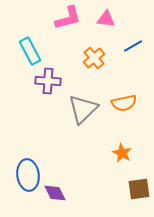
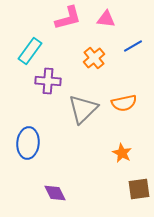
cyan rectangle: rotated 64 degrees clockwise
blue ellipse: moved 32 px up; rotated 12 degrees clockwise
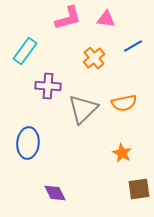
cyan rectangle: moved 5 px left
purple cross: moved 5 px down
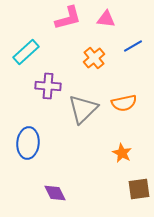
cyan rectangle: moved 1 px right, 1 px down; rotated 12 degrees clockwise
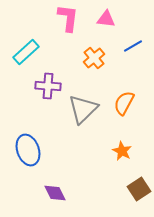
pink L-shape: rotated 68 degrees counterclockwise
orange semicircle: rotated 130 degrees clockwise
blue ellipse: moved 7 px down; rotated 24 degrees counterclockwise
orange star: moved 2 px up
brown square: rotated 25 degrees counterclockwise
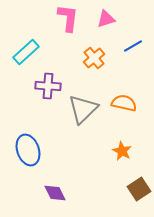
pink triangle: rotated 24 degrees counterclockwise
orange semicircle: rotated 75 degrees clockwise
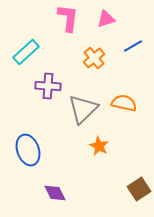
orange star: moved 23 px left, 5 px up
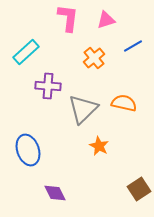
pink triangle: moved 1 px down
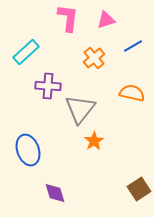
orange semicircle: moved 8 px right, 10 px up
gray triangle: moved 3 px left; rotated 8 degrees counterclockwise
orange star: moved 5 px left, 5 px up; rotated 12 degrees clockwise
purple diamond: rotated 10 degrees clockwise
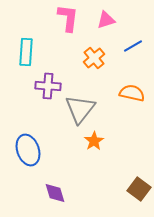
cyan rectangle: rotated 44 degrees counterclockwise
brown square: rotated 20 degrees counterclockwise
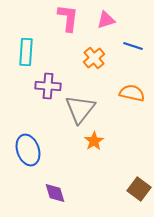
blue line: rotated 48 degrees clockwise
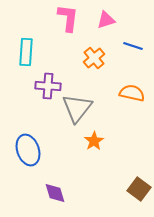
gray triangle: moved 3 px left, 1 px up
